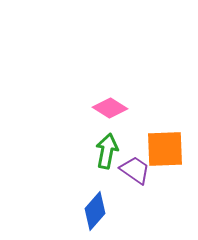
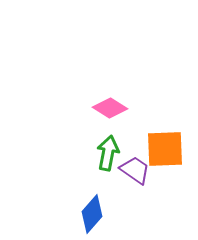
green arrow: moved 1 px right, 2 px down
blue diamond: moved 3 px left, 3 px down
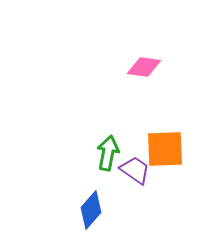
pink diamond: moved 34 px right, 41 px up; rotated 24 degrees counterclockwise
blue diamond: moved 1 px left, 4 px up
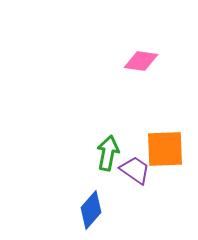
pink diamond: moved 3 px left, 6 px up
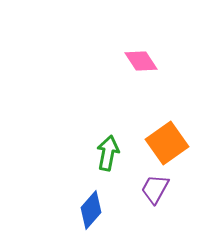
pink diamond: rotated 48 degrees clockwise
orange square: moved 2 px right, 6 px up; rotated 33 degrees counterclockwise
purple trapezoid: moved 20 px right, 19 px down; rotated 96 degrees counterclockwise
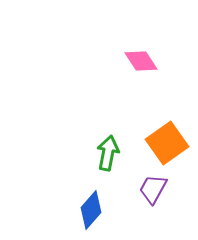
purple trapezoid: moved 2 px left
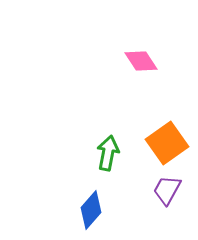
purple trapezoid: moved 14 px right, 1 px down
